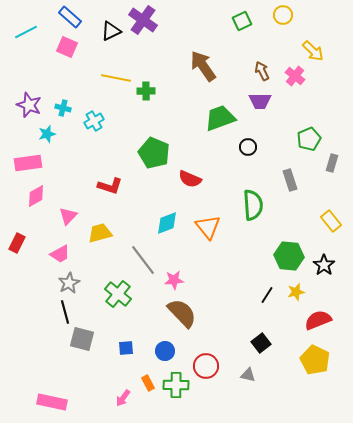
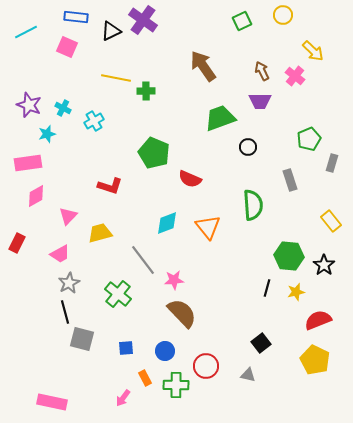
blue rectangle at (70, 17): moved 6 px right; rotated 35 degrees counterclockwise
cyan cross at (63, 108): rotated 14 degrees clockwise
black line at (267, 295): moved 7 px up; rotated 18 degrees counterclockwise
orange rectangle at (148, 383): moved 3 px left, 5 px up
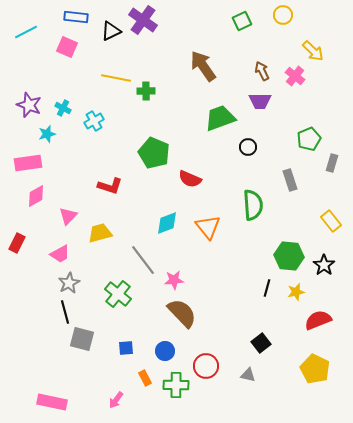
yellow pentagon at (315, 360): moved 9 px down
pink arrow at (123, 398): moved 7 px left, 2 px down
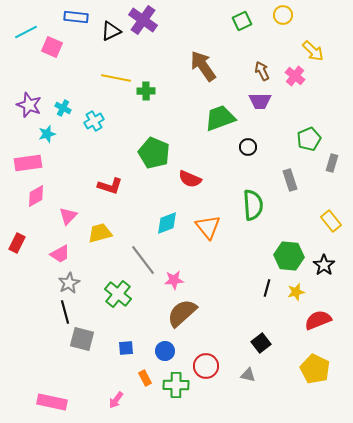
pink square at (67, 47): moved 15 px left
brown semicircle at (182, 313): rotated 88 degrees counterclockwise
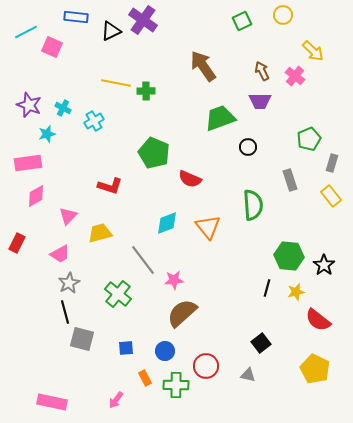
yellow line at (116, 78): moved 5 px down
yellow rectangle at (331, 221): moved 25 px up
red semicircle at (318, 320): rotated 120 degrees counterclockwise
